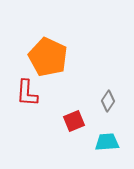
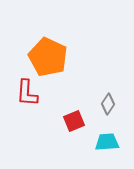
gray diamond: moved 3 px down
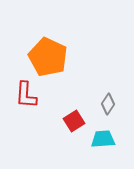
red L-shape: moved 1 px left, 2 px down
red square: rotated 10 degrees counterclockwise
cyan trapezoid: moved 4 px left, 3 px up
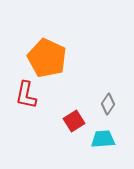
orange pentagon: moved 1 px left, 1 px down
red L-shape: rotated 8 degrees clockwise
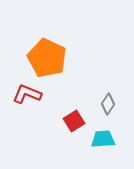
red L-shape: moved 1 px right, 1 px up; rotated 100 degrees clockwise
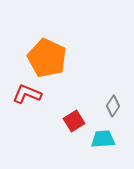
gray diamond: moved 5 px right, 2 px down
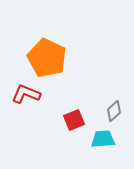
red L-shape: moved 1 px left
gray diamond: moved 1 px right, 5 px down; rotated 15 degrees clockwise
red square: moved 1 px up; rotated 10 degrees clockwise
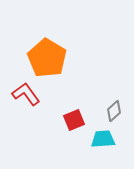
orange pentagon: rotated 6 degrees clockwise
red L-shape: rotated 32 degrees clockwise
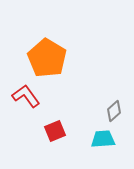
red L-shape: moved 2 px down
red square: moved 19 px left, 11 px down
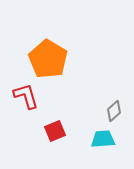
orange pentagon: moved 1 px right, 1 px down
red L-shape: rotated 20 degrees clockwise
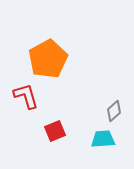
orange pentagon: rotated 12 degrees clockwise
